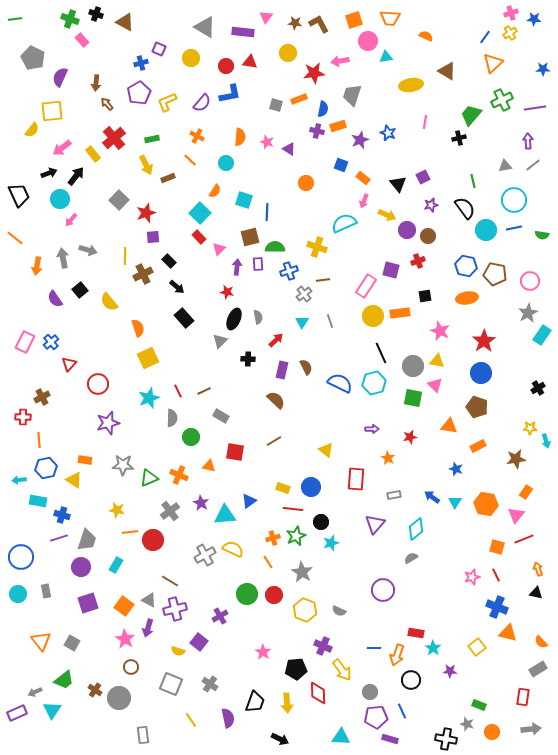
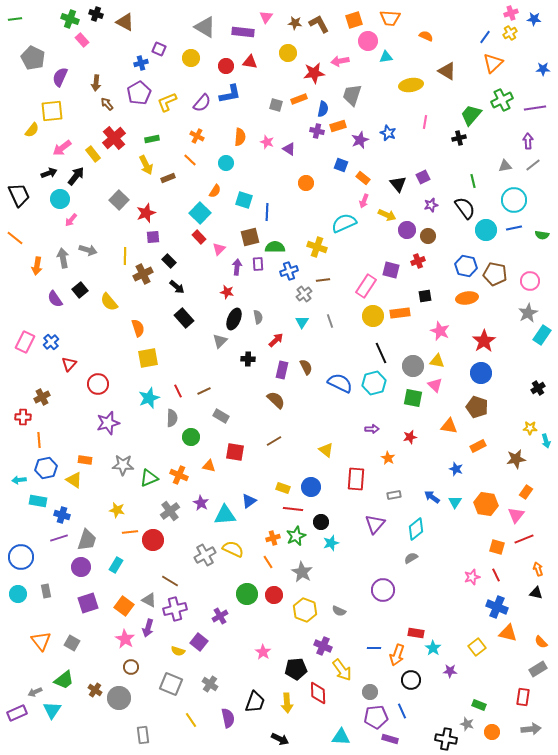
yellow square at (148, 358): rotated 15 degrees clockwise
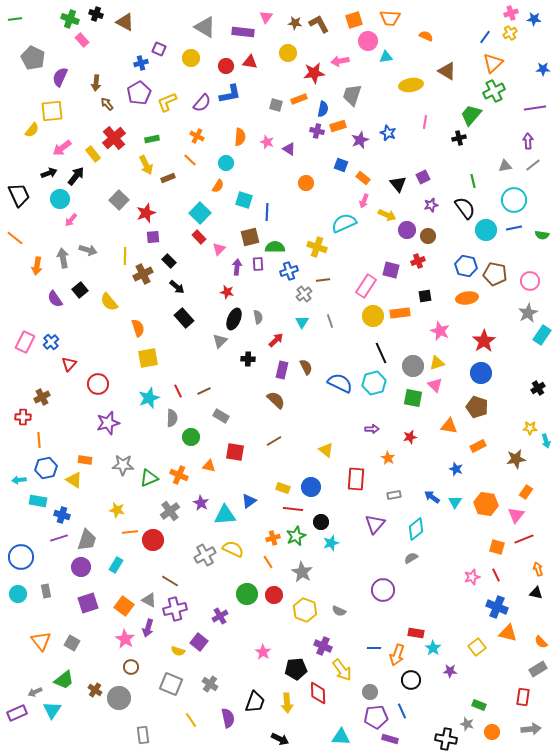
green cross at (502, 100): moved 8 px left, 9 px up
orange semicircle at (215, 191): moved 3 px right, 5 px up
yellow triangle at (437, 361): moved 2 px down; rotated 28 degrees counterclockwise
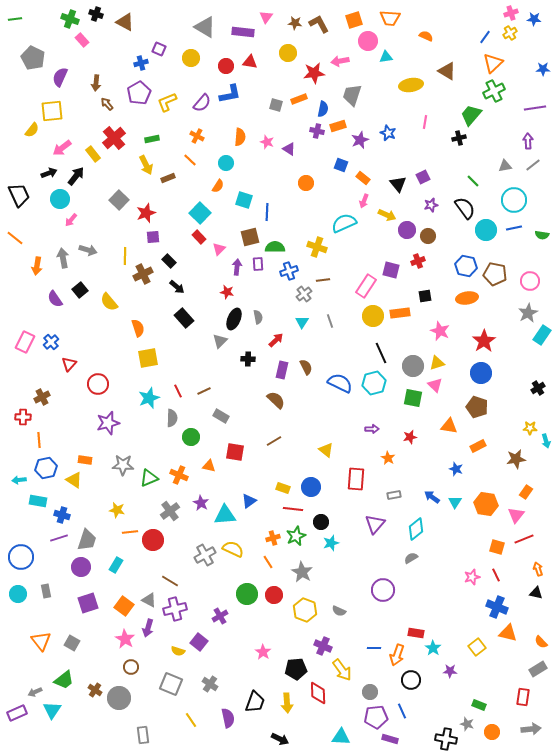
green line at (473, 181): rotated 32 degrees counterclockwise
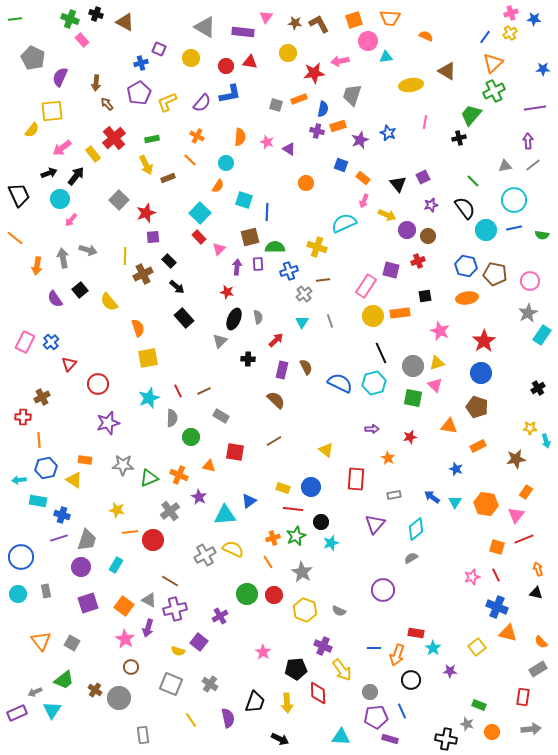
purple star at (201, 503): moved 2 px left, 6 px up
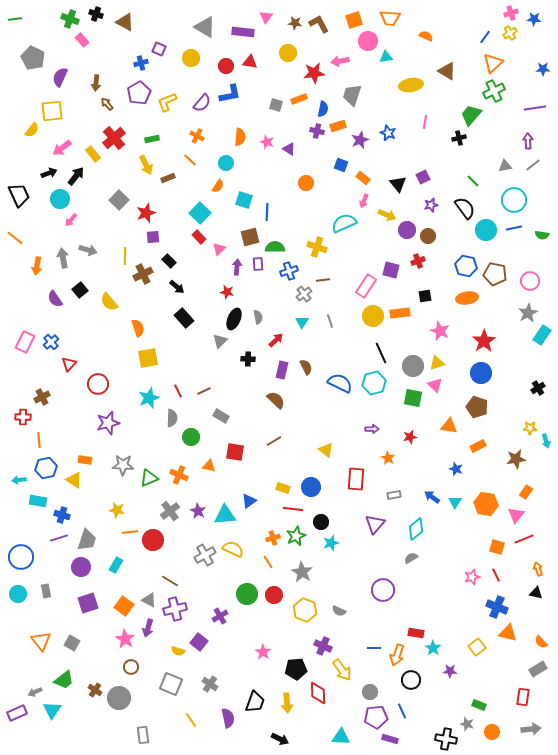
purple star at (199, 497): moved 1 px left, 14 px down
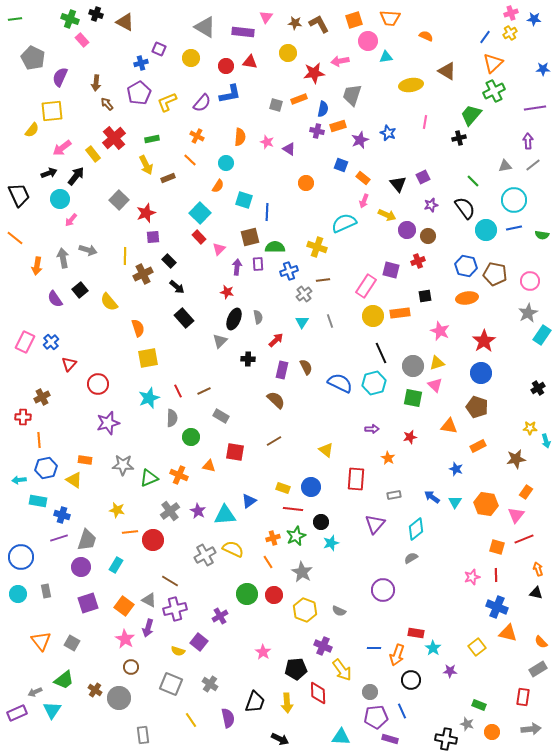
red line at (496, 575): rotated 24 degrees clockwise
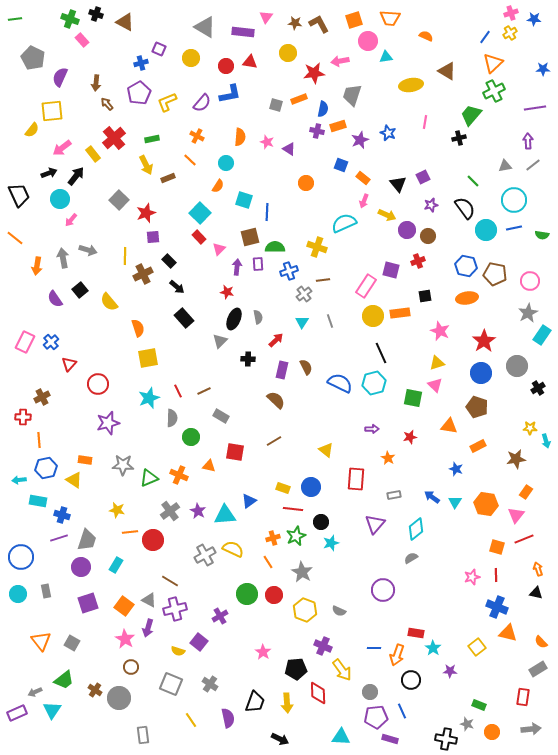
gray circle at (413, 366): moved 104 px right
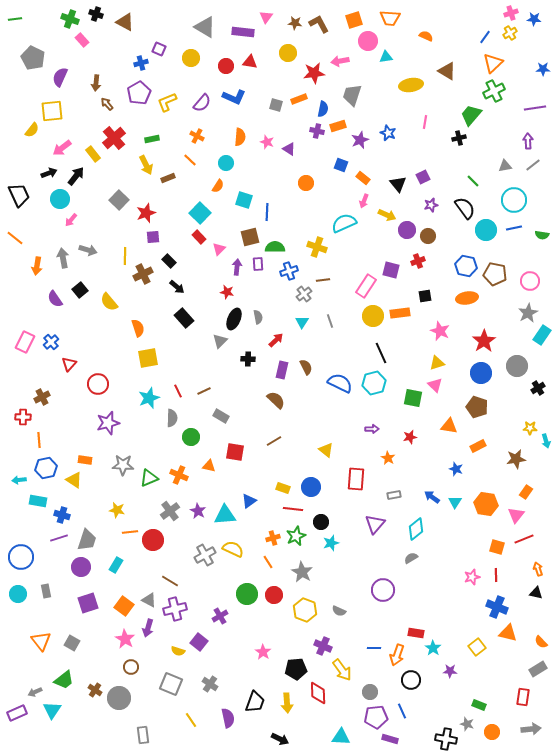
blue L-shape at (230, 94): moved 4 px right, 3 px down; rotated 35 degrees clockwise
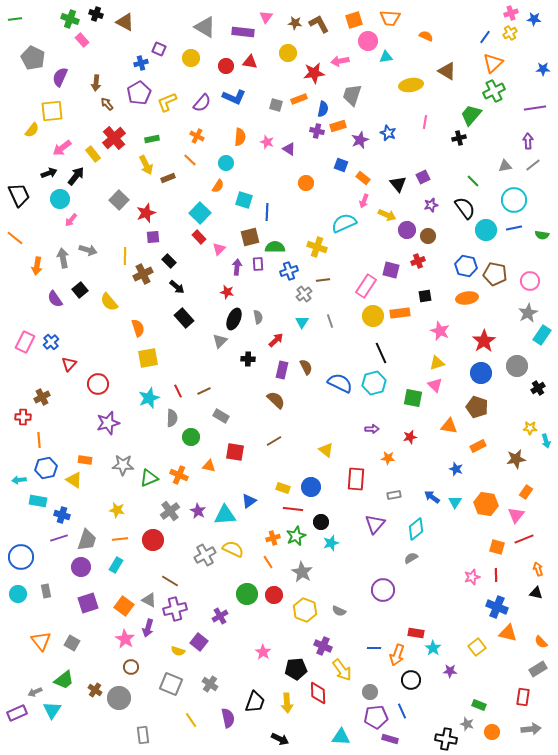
orange star at (388, 458): rotated 24 degrees counterclockwise
orange line at (130, 532): moved 10 px left, 7 px down
